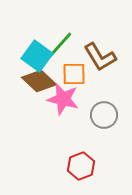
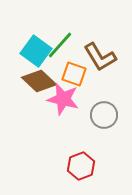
cyan square: moved 1 px left, 5 px up
orange square: rotated 20 degrees clockwise
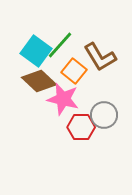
orange square: moved 3 px up; rotated 20 degrees clockwise
red hexagon: moved 39 px up; rotated 20 degrees clockwise
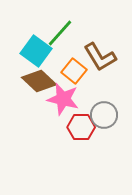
green line: moved 12 px up
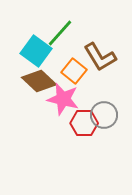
red hexagon: moved 3 px right, 4 px up
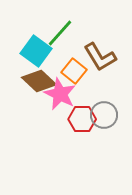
pink star: moved 3 px left, 5 px up; rotated 12 degrees clockwise
red hexagon: moved 2 px left, 4 px up
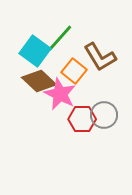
green line: moved 5 px down
cyan square: moved 1 px left
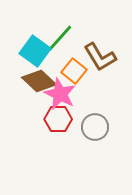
gray circle: moved 9 px left, 12 px down
red hexagon: moved 24 px left
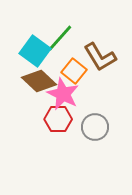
pink star: moved 3 px right
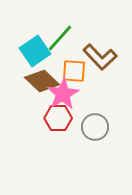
cyan square: rotated 20 degrees clockwise
brown L-shape: rotated 12 degrees counterclockwise
orange square: rotated 35 degrees counterclockwise
brown diamond: moved 3 px right
pink star: rotated 16 degrees clockwise
red hexagon: moved 1 px up
